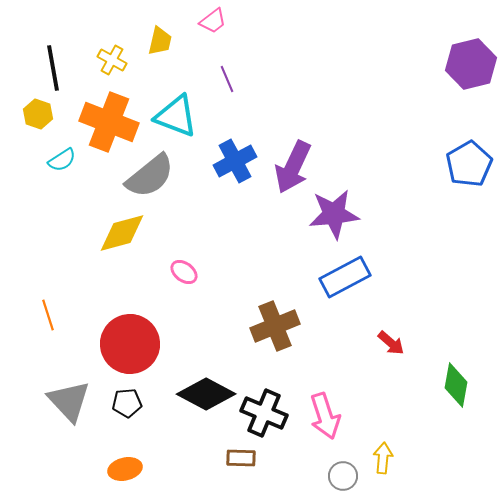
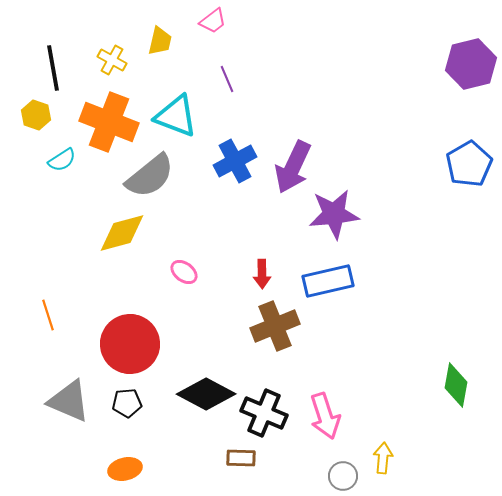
yellow hexagon: moved 2 px left, 1 px down
blue rectangle: moved 17 px left, 4 px down; rotated 15 degrees clockwise
red arrow: moved 129 px left, 69 px up; rotated 48 degrees clockwise
gray triangle: rotated 24 degrees counterclockwise
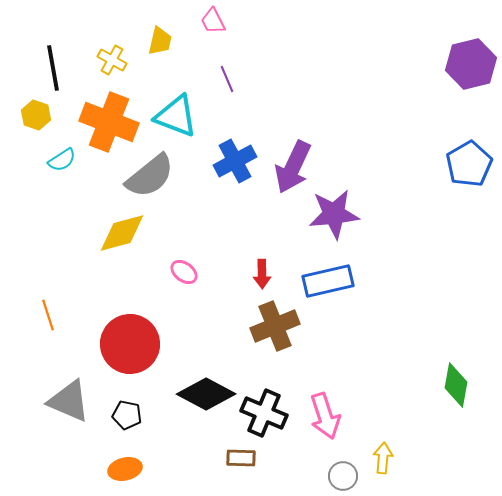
pink trapezoid: rotated 100 degrees clockwise
black pentagon: moved 12 px down; rotated 16 degrees clockwise
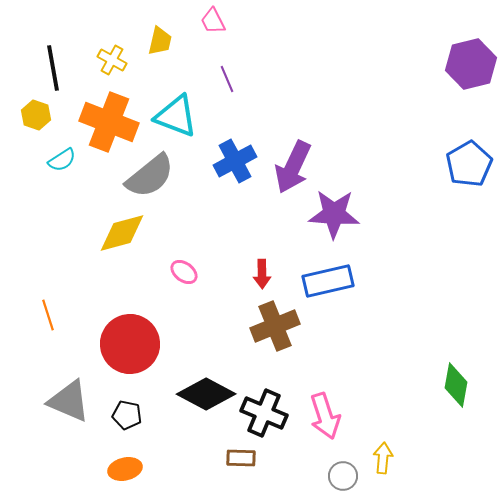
purple star: rotated 9 degrees clockwise
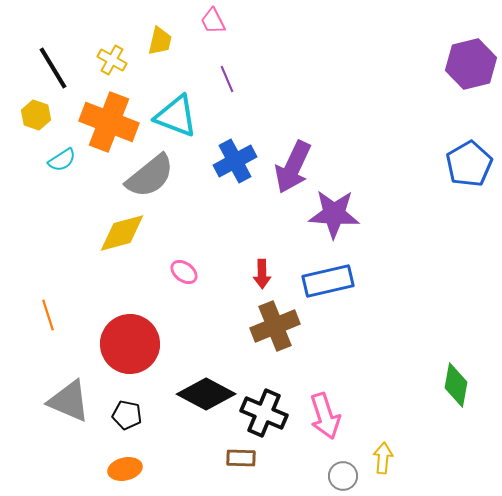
black line: rotated 21 degrees counterclockwise
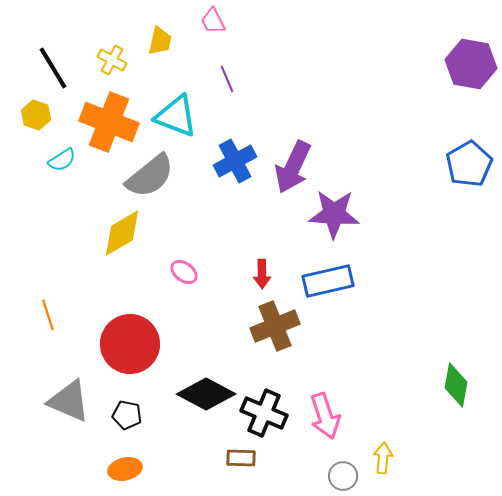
purple hexagon: rotated 24 degrees clockwise
yellow diamond: rotated 15 degrees counterclockwise
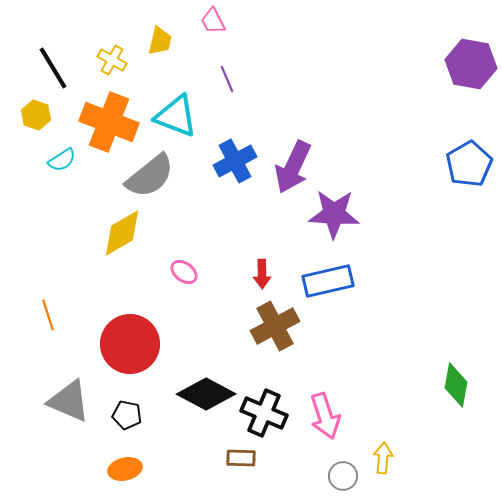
brown cross: rotated 6 degrees counterclockwise
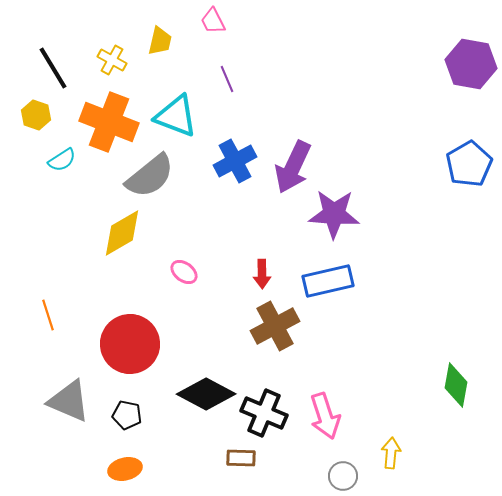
yellow arrow: moved 8 px right, 5 px up
